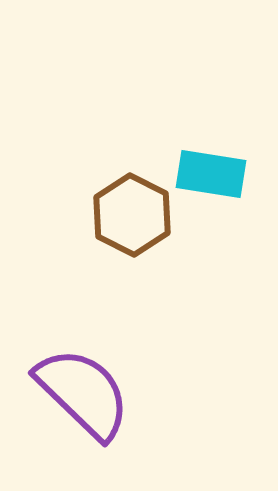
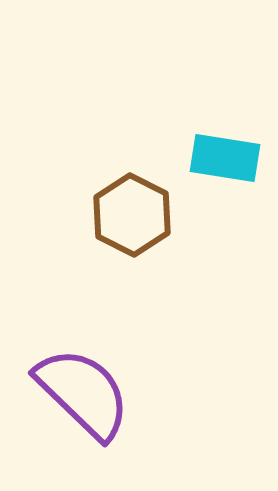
cyan rectangle: moved 14 px right, 16 px up
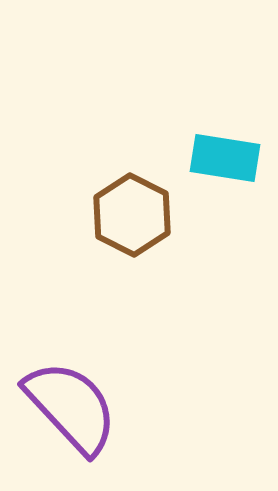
purple semicircle: moved 12 px left, 14 px down; rotated 3 degrees clockwise
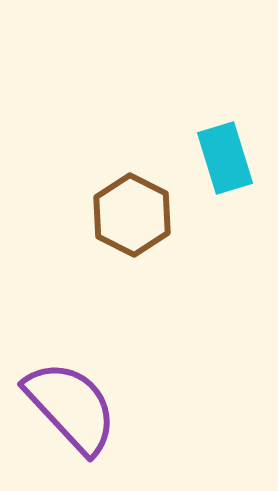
cyan rectangle: rotated 64 degrees clockwise
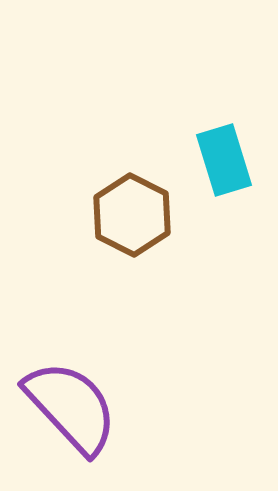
cyan rectangle: moved 1 px left, 2 px down
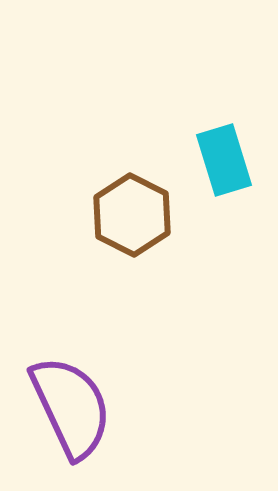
purple semicircle: rotated 18 degrees clockwise
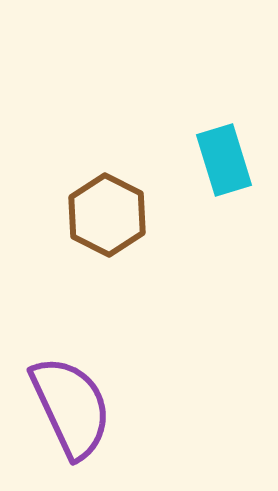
brown hexagon: moved 25 px left
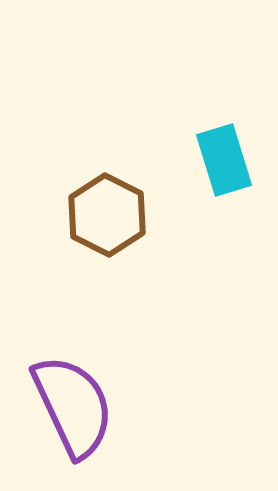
purple semicircle: moved 2 px right, 1 px up
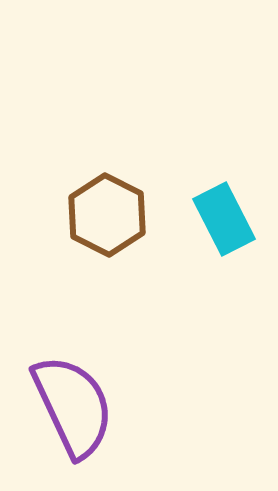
cyan rectangle: moved 59 px down; rotated 10 degrees counterclockwise
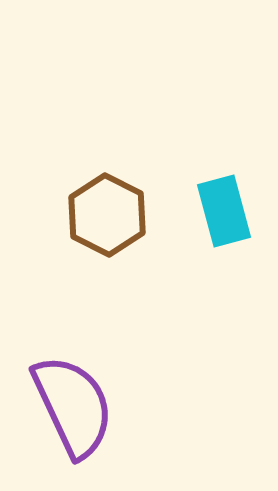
cyan rectangle: moved 8 px up; rotated 12 degrees clockwise
